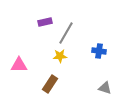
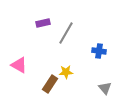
purple rectangle: moved 2 px left, 1 px down
yellow star: moved 6 px right, 16 px down
pink triangle: rotated 30 degrees clockwise
gray triangle: rotated 32 degrees clockwise
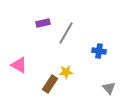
gray triangle: moved 4 px right
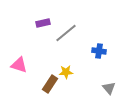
gray line: rotated 20 degrees clockwise
pink triangle: rotated 12 degrees counterclockwise
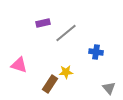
blue cross: moved 3 px left, 1 px down
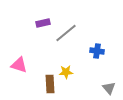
blue cross: moved 1 px right, 1 px up
brown rectangle: rotated 36 degrees counterclockwise
